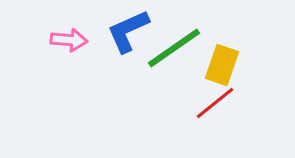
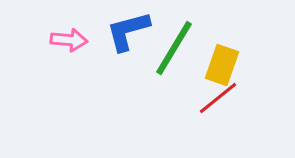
blue L-shape: rotated 9 degrees clockwise
green line: rotated 24 degrees counterclockwise
red line: moved 3 px right, 5 px up
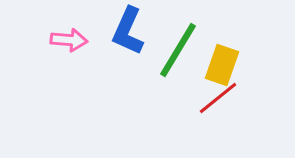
blue L-shape: rotated 51 degrees counterclockwise
green line: moved 4 px right, 2 px down
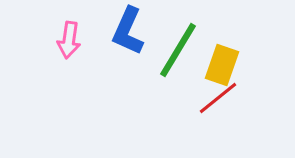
pink arrow: rotated 93 degrees clockwise
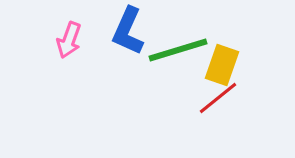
pink arrow: rotated 12 degrees clockwise
green line: rotated 42 degrees clockwise
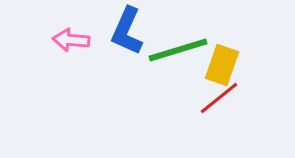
blue L-shape: moved 1 px left
pink arrow: moved 2 px right; rotated 75 degrees clockwise
red line: moved 1 px right
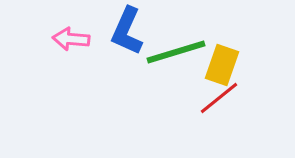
pink arrow: moved 1 px up
green line: moved 2 px left, 2 px down
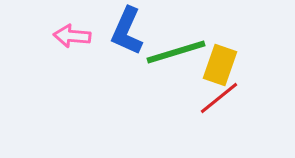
pink arrow: moved 1 px right, 3 px up
yellow rectangle: moved 2 px left
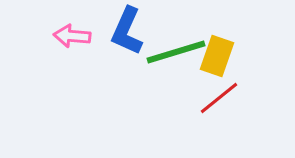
yellow rectangle: moved 3 px left, 9 px up
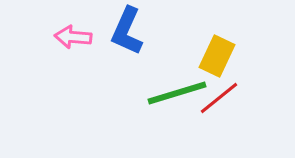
pink arrow: moved 1 px right, 1 px down
green line: moved 1 px right, 41 px down
yellow rectangle: rotated 6 degrees clockwise
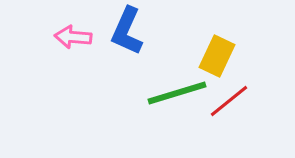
red line: moved 10 px right, 3 px down
